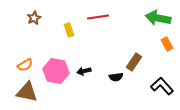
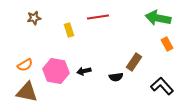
brown star: rotated 16 degrees clockwise
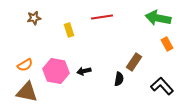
red line: moved 4 px right
black semicircle: moved 3 px right, 2 px down; rotated 72 degrees counterclockwise
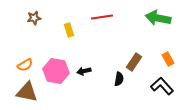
orange rectangle: moved 1 px right, 15 px down
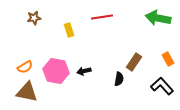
orange semicircle: moved 2 px down
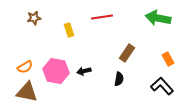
brown rectangle: moved 7 px left, 9 px up
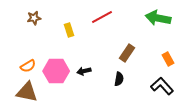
red line: rotated 20 degrees counterclockwise
orange semicircle: moved 3 px right, 1 px up
pink hexagon: rotated 10 degrees counterclockwise
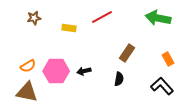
yellow rectangle: moved 2 px up; rotated 64 degrees counterclockwise
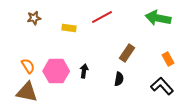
orange semicircle: rotated 91 degrees counterclockwise
black arrow: rotated 112 degrees clockwise
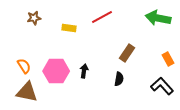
orange semicircle: moved 4 px left
